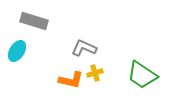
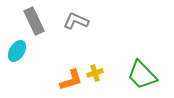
gray rectangle: rotated 48 degrees clockwise
gray L-shape: moved 8 px left, 27 px up
green trapezoid: rotated 12 degrees clockwise
orange L-shape: rotated 30 degrees counterclockwise
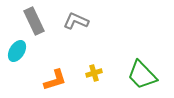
yellow cross: moved 1 px left
orange L-shape: moved 16 px left
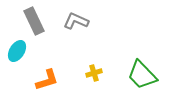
orange L-shape: moved 8 px left
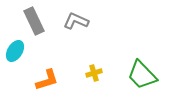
cyan ellipse: moved 2 px left
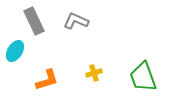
green trapezoid: moved 1 px right, 2 px down; rotated 24 degrees clockwise
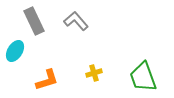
gray L-shape: rotated 25 degrees clockwise
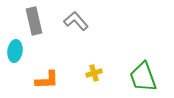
gray rectangle: rotated 12 degrees clockwise
cyan ellipse: rotated 25 degrees counterclockwise
orange L-shape: rotated 15 degrees clockwise
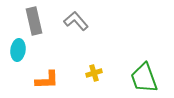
cyan ellipse: moved 3 px right, 1 px up
green trapezoid: moved 1 px right, 1 px down
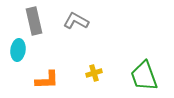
gray L-shape: rotated 20 degrees counterclockwise
green trapezoid: moved 2 px up
